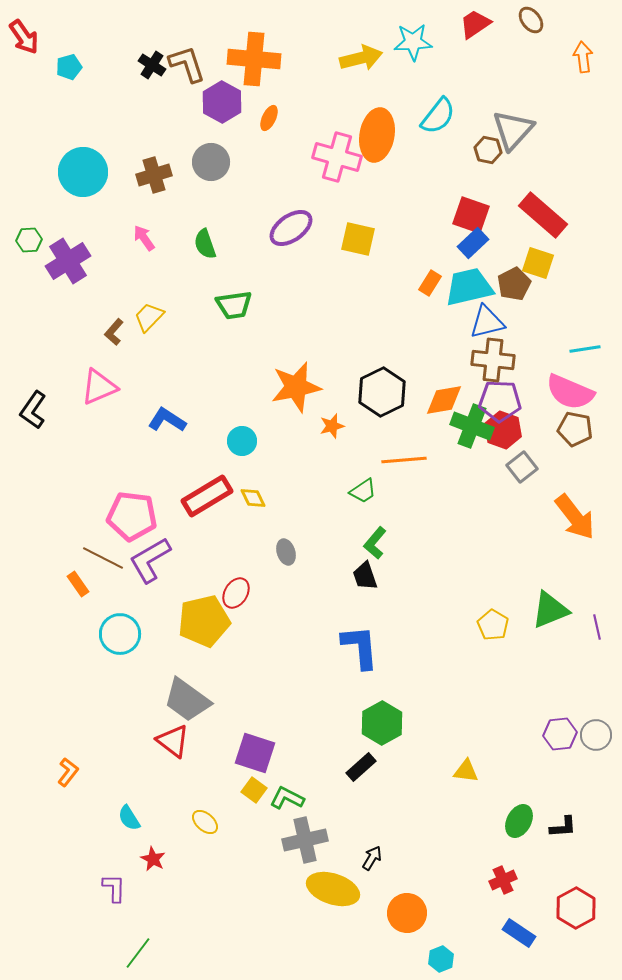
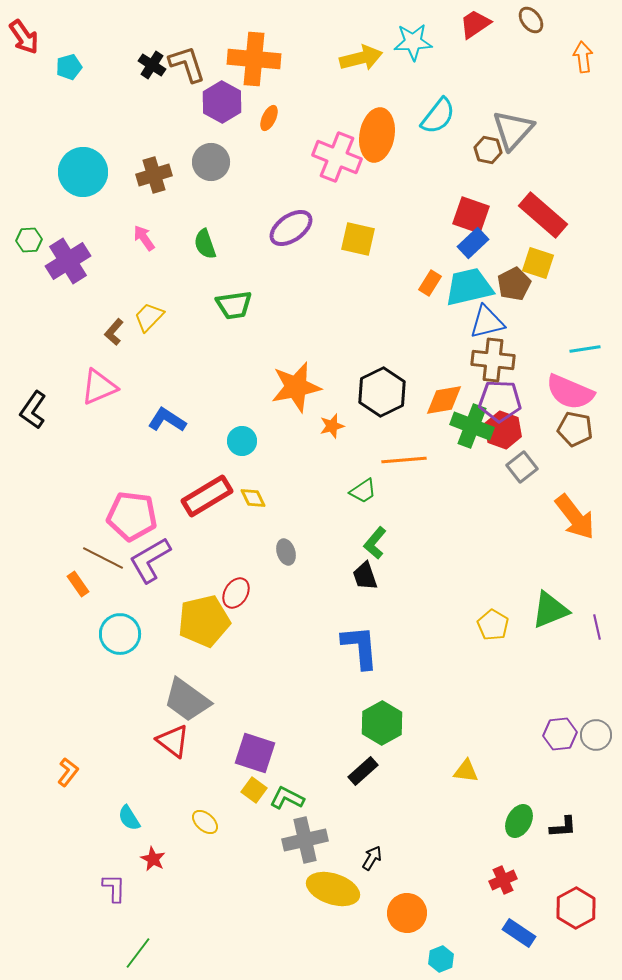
pink cross at (337, 157): rotated 6 degrees clockwise
black rectangle at (361, 767): moved 2 px right, 4 px down
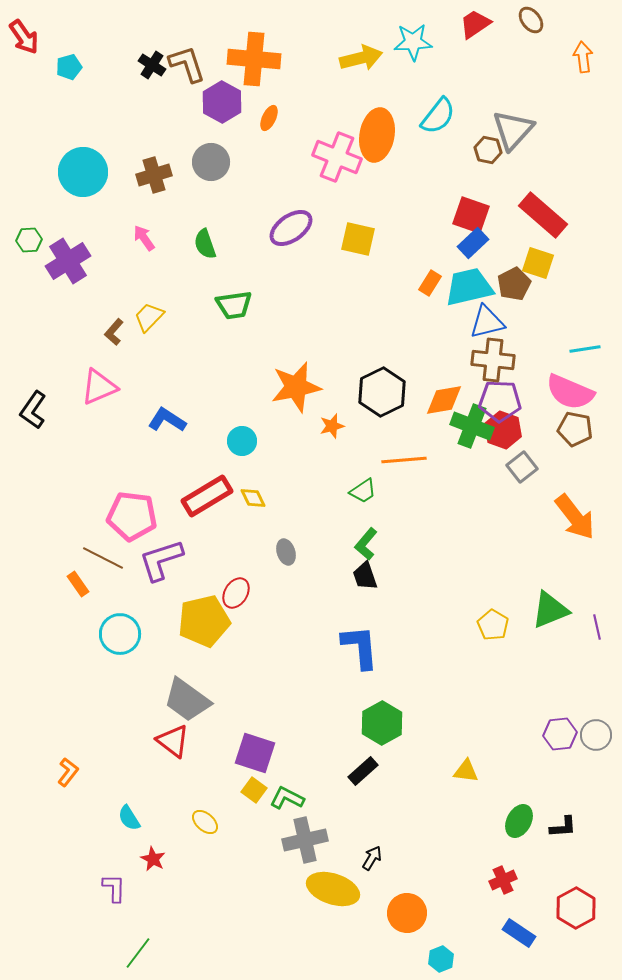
green L-shape at (375, 543): moved 9 px left, 1 px down
purple L-shape at (150, 560): moved 11 px right; rotated 12 degrees clockwise
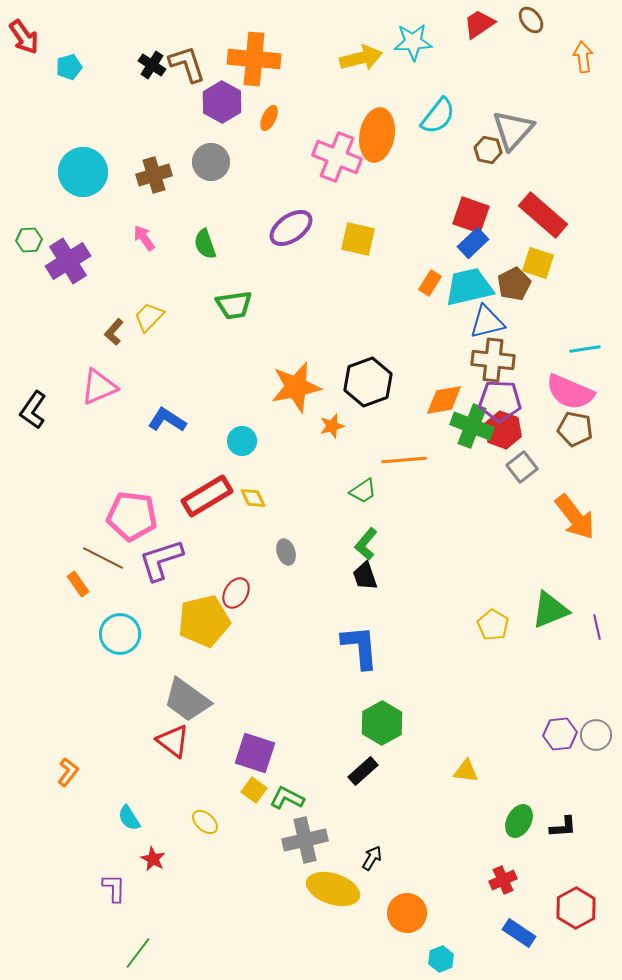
red trapezoid at (475, 24): moved 4 px right
black hexagon at (382, 392): moved 14 px left, 10 px up; rotated 6 degrees clockwise
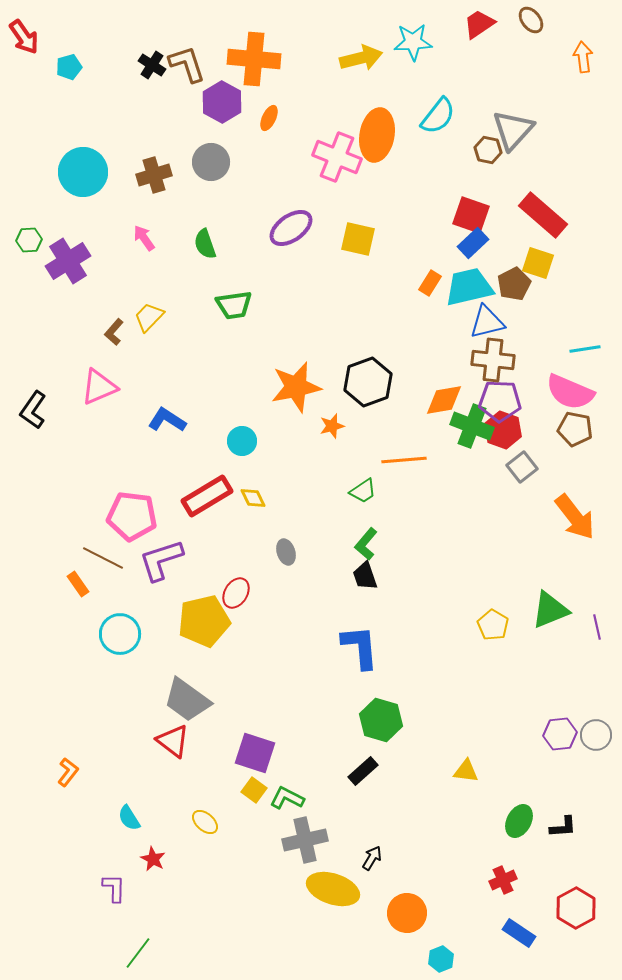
green hexagon at (382, 723): moved 1 px left, 3 px up; rotated 15 degrees counterclockwise
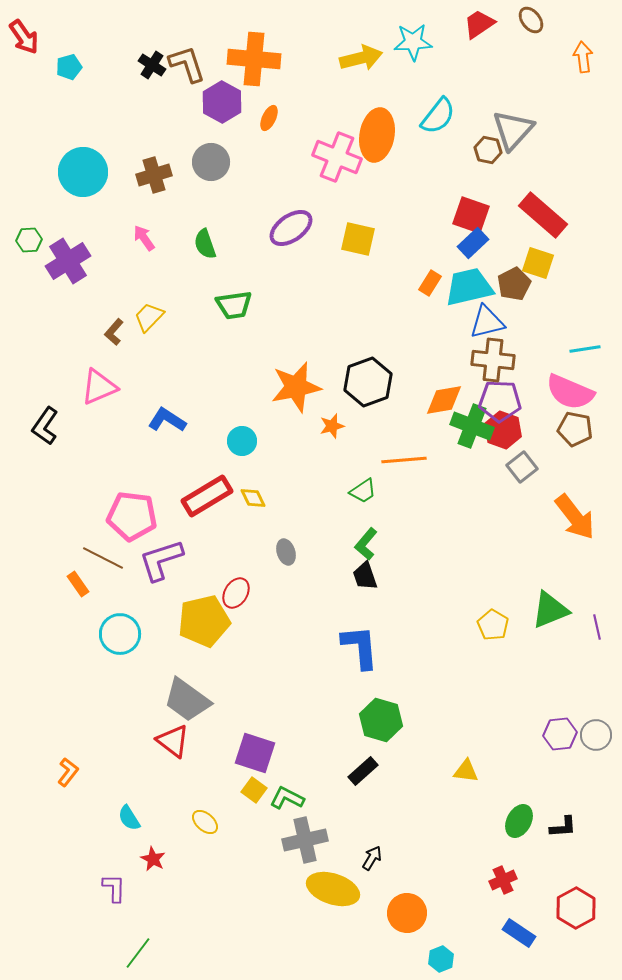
black L-shape at (33, 410): moved 12 px right, 16 px down
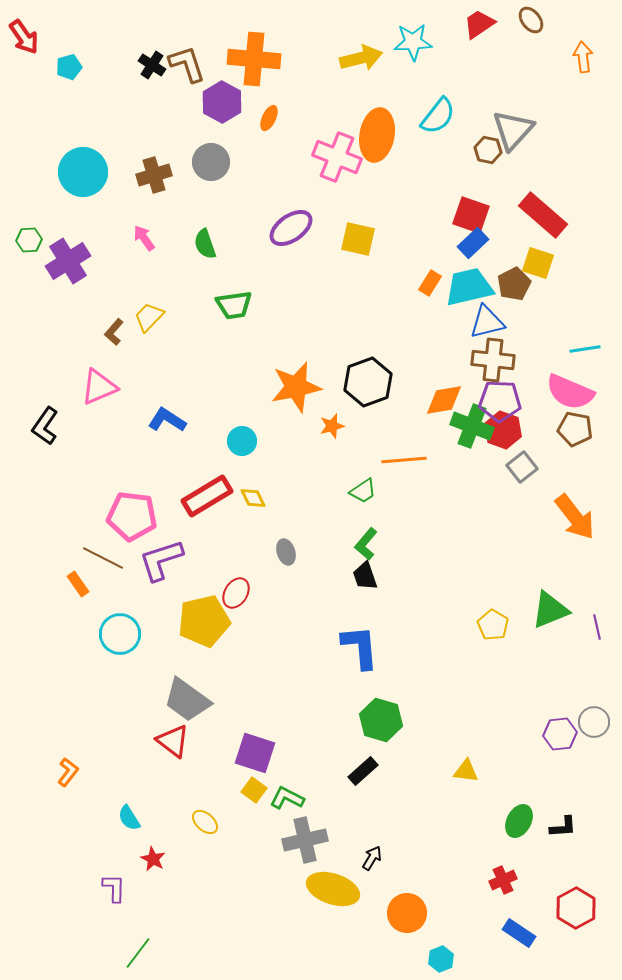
gray circle at (596, 735): moved 2 px left, 13 px up
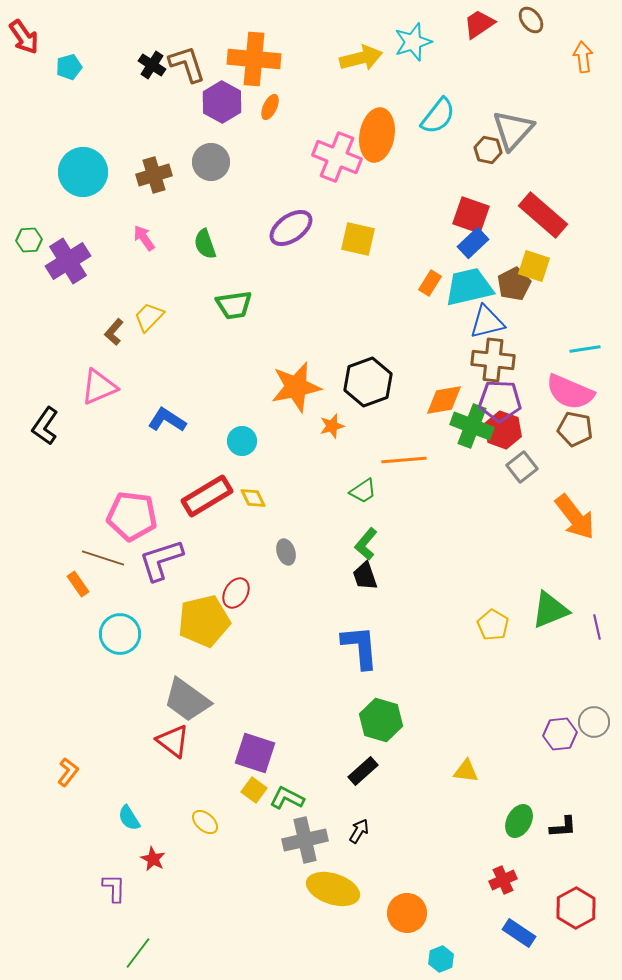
cyan star at (413, 42): rotated 15 degrees counterclockwise
orange ellipse at (269, 118): moved 1 px right, 11 px up
yellow square at (538, 263): moved 4 px left, 3 px down
brown line at (103, 558): rotated 9 degrees counterclockwise
black arrow at (372, 858): moved 13 px left, 27 px up
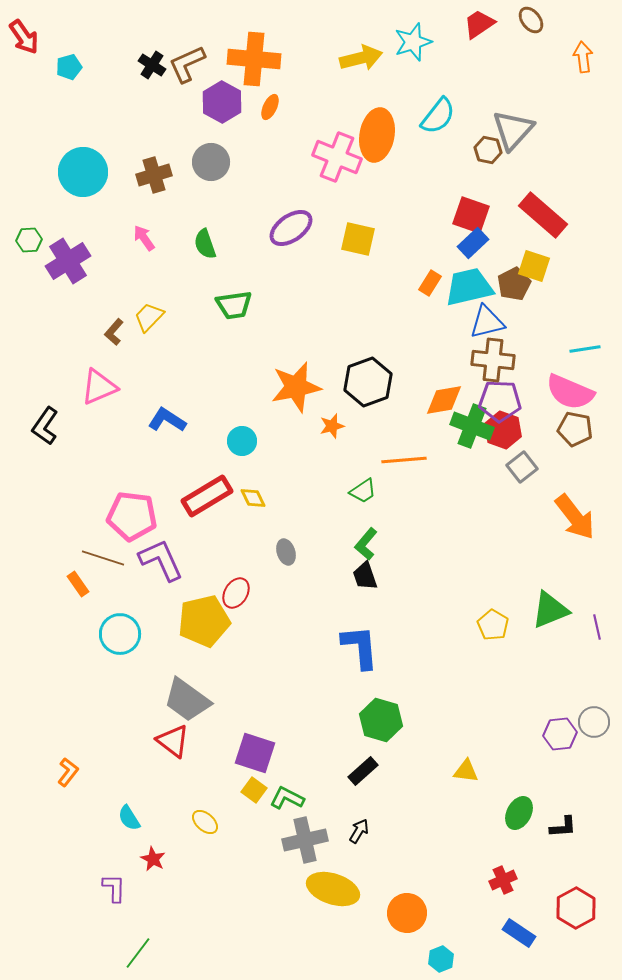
brown L-shape at (187, 64): rotated 96 degrees counterclockwise
purple L-shape at (161, 560): rotated 84 degrees clockwise
green ellipse at (519, 821): moved 8 px up
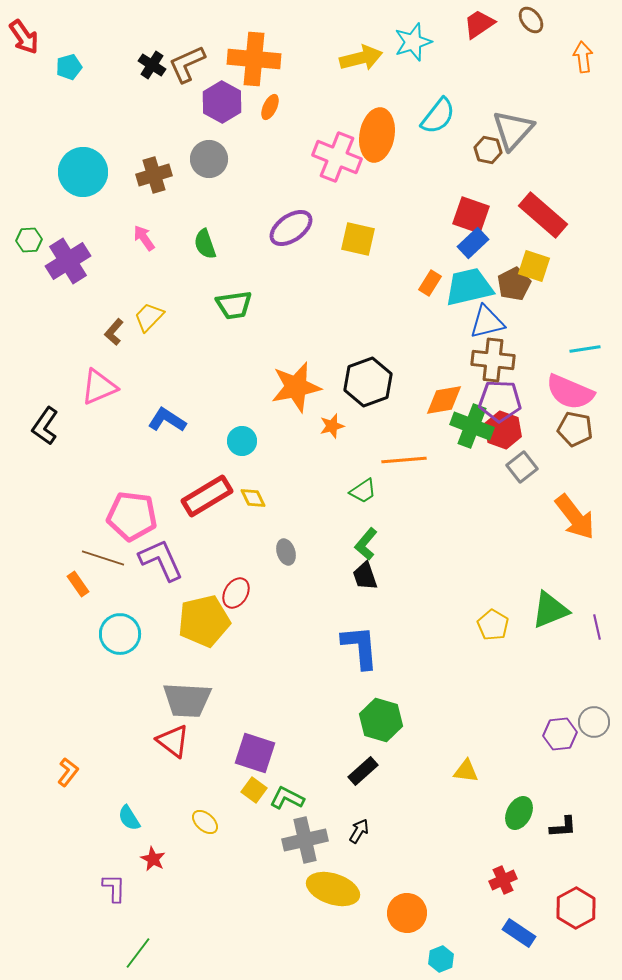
gray circle at (211, 162): moved 2 px left, 3 px up
gray trapezoid at (187, 700): rotated 33 degrees counterclockwise
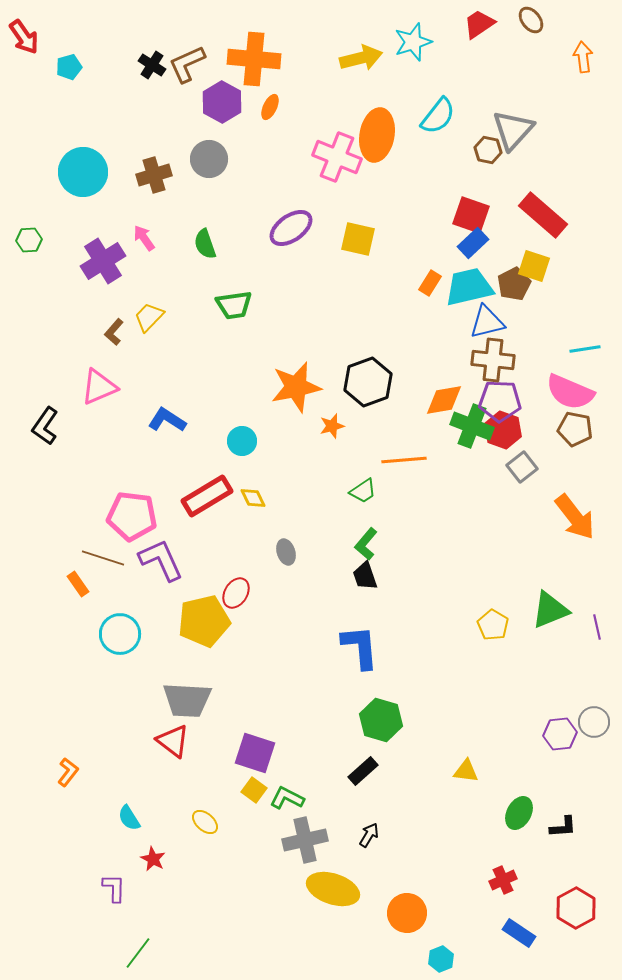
purple cross at (68, 261): moved 35 px right
black arrow at (359, 831): moved 10 px right, 4 px down
